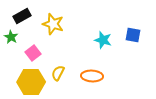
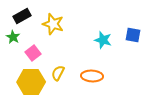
green star: moved 2 px right
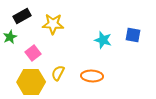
yellow star: rotated 15 degrees counterclockwise
green star: moved 3 px left; rotated 16 degrees clockwise
